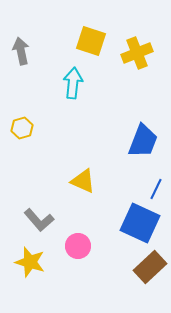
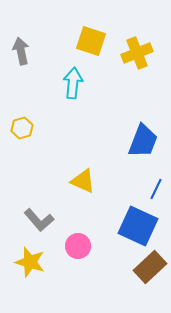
blue square: moved 2 px left, 3 px down
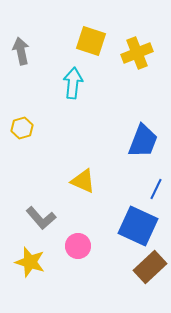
gray L-shape: moved 2 px right, 2 px up
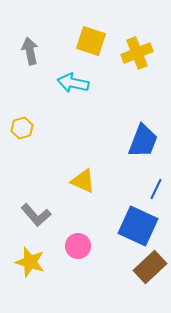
gray arrow: moved 9 px right
cyan arrow: rotated 84 degrees counterclockwise
gray L-shape: moved 5 px left, 3 px up
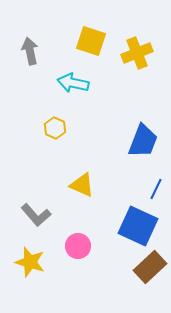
yellow hexagon: moved 33 px right; rotated 20 degrees counterclockwise
yellow triangle: moved 1 px left, 4 px down
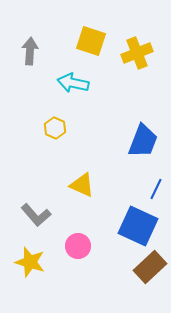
gray arrow: rotated 16 degrees clockwise
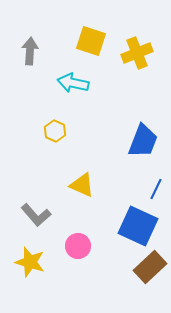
yellow hexagon: moved 3 px down
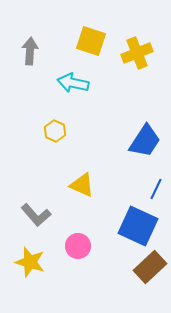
blue trapezoid: moved 2 px right; rotated 12 degrees clockwise
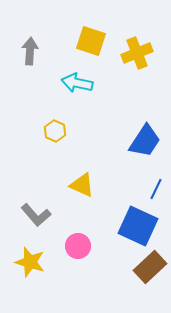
cyan arrow: moved 4 px right
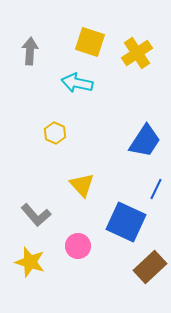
yellow square: moved 1 px left, 1 px down
yellow cross: rotated 12 degrees counterclockwise
yellow hexagon: moved 2 px down
yellow triangle: rotated 24 degrees clockwise
blue square: moved 12 px left, 4 px up
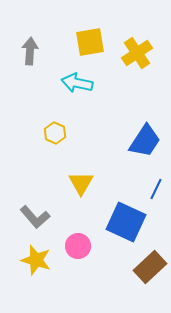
yellow square: rotated 28 degrees counterclockwise
yellow triangle: moved 1 px left, 2 px up; rotated 12 degrees clockwise
gray L-shape: moved 1 px left, 2 px down
yellow star: moved 6 px right, 2 px up
